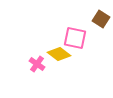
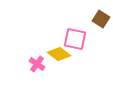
pink square: moved 1 px down
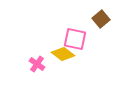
brown square: rotated 18 degrees clockwise
yellow diamond: moved 4 px right
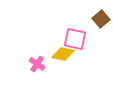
yellow diamond: rotated 25 degrees counterclockwise
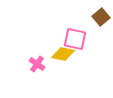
brown square: moved 2 px up
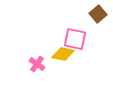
brown square: moved 3 px left, 3 px up
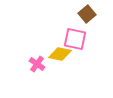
brown square: moved 11 px left
yellow diamond: moved 3 px left
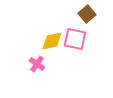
yellow diamond: moved 8 px left, 13 px up; rotated 25 degrees counterclockwise
